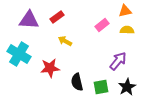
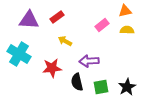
purple arrow: moved 29 px left; rotated 132 degrees counterclockwise
red star: moved 2 px right
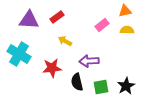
black star: moved 1 px left, 1 px up
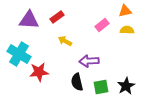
red star: moved 13 px left, 4 px down
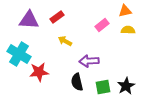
yellow semicircle: moved 1 px right
green square: moved 2 px right
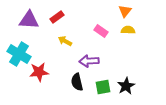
orange triangle: rotated 40 degrees counterclockwise
pink rectangle: moved 1 px left, 6 px down; rotated 72 degrees clockwise
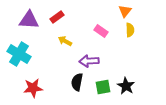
yellow semicircle: moved 2 px right; rotated 88 degrees clockwise
red star: moved 6 px left, 16 px down
black semicircle: rotated 24 degrees clockwise
black star: rotated 12 degrees counterclockwise
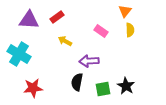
green square: moved 2 px down
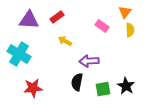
orange triangle: moved 1 px down
pink rectangle: moved 1 px right, 5 px up
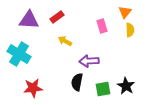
pink rectangle: rotated 40 degrees clockwise
